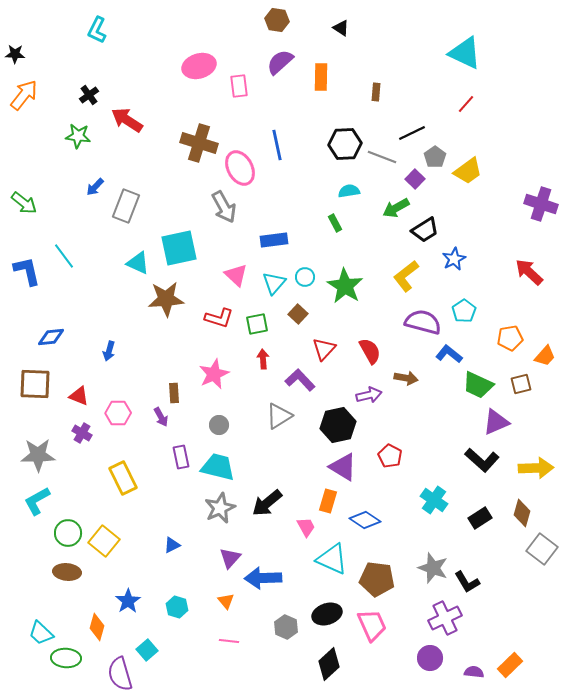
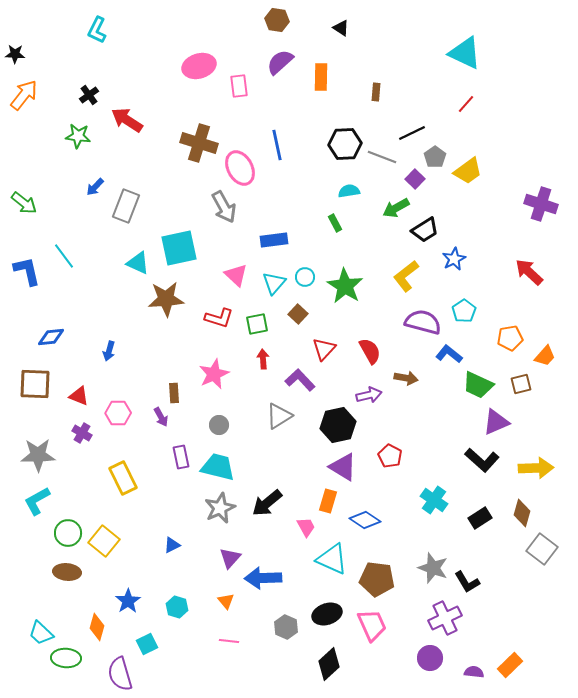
cyan square at (147, 650): moved 6 px up; rotated 15 degrees clockwise
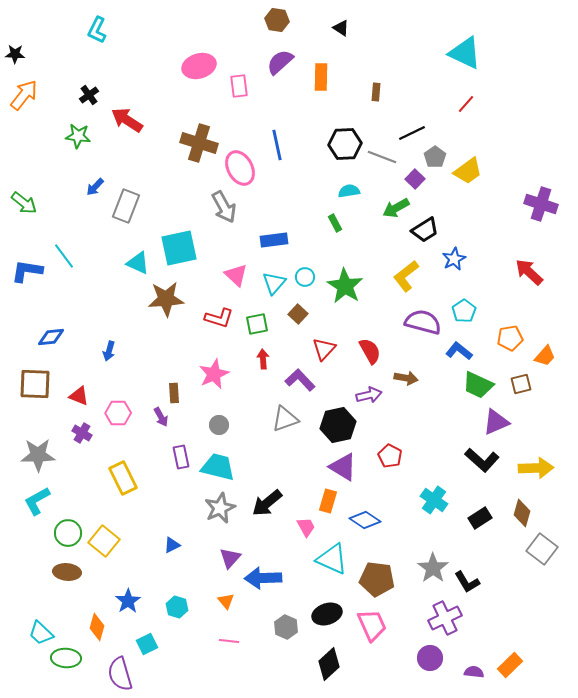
blue L-shape at (27, 271): rotated 68 degrees counterclockwise
blue L-shape at (449, 354): moved 10 px right, 3 px up
gray triangle at (279, 416): moved 6 px right, 3 px down; rotated 12 degrees clockwise
gray star at (433, 568): rotated 16 degrees clockwise
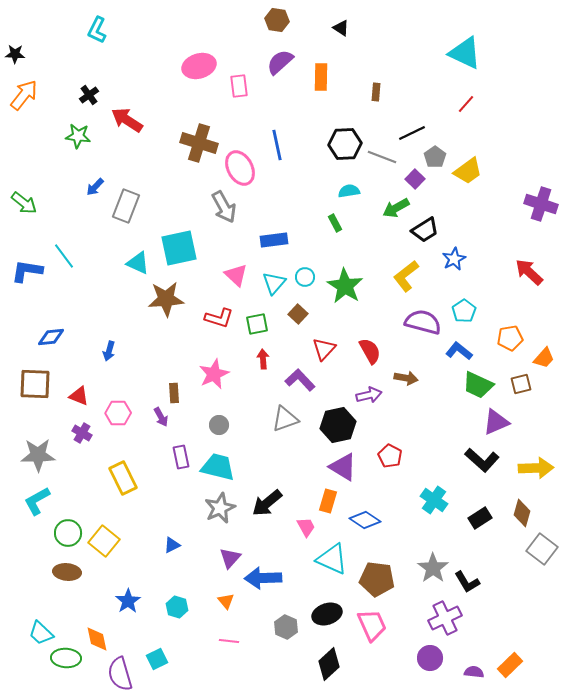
orange trapezoid at (545, 356): moved 1 px left, 2 px down
orange diamond at (97, 627): moved 12 px down; rotated 28 degrees counterclockwise
cyan square at (147, 644): moved 10 px right, 15 px down
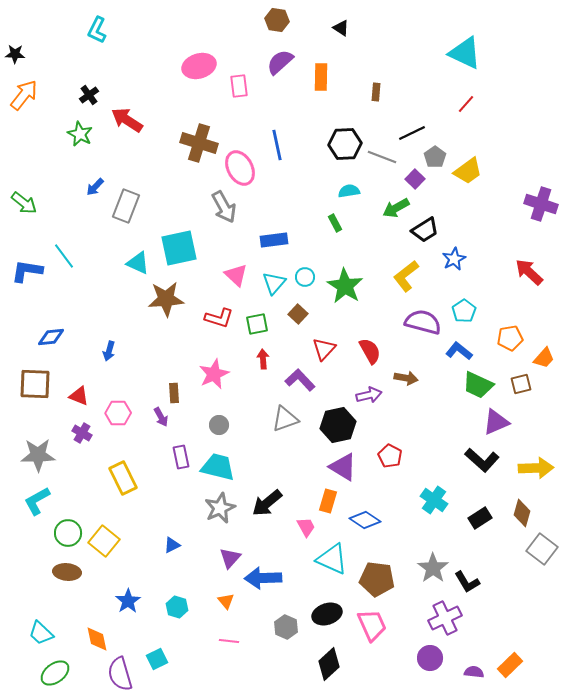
green star at (78, 136): moved 2 px right, 2 px up; rotated 20 degrees clockwise
green ellipse at (66, 658): moved 11 px left, 15 px down; rotated 40 degrees counterclockwise
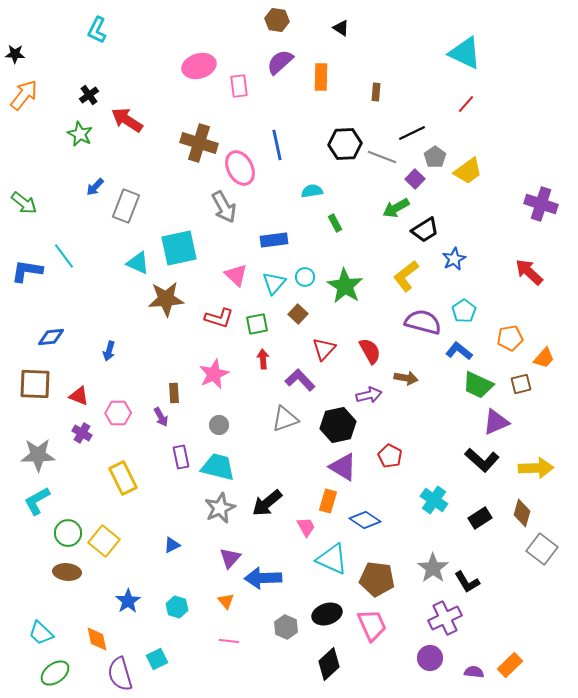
cyan semicircle at (349, 191): moved 37 px left
